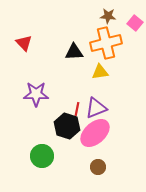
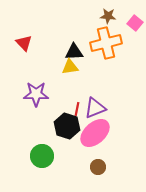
yellow triangle: moved 30 px left, 5 px up
purple triangle: moved 1 px left
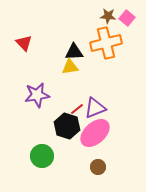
pink square: moved 8 px left, 5 px up
purple star: moved 1 px right, 1 px down; rotated 10 degrees counterclockwise
red line: rotated 40 degrees clockwise
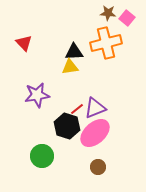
brown star: moved 3 px up
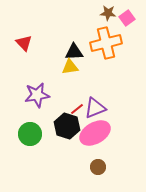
pink square: rotated 14 degrees clockwise
pink ellipse: rotated 12 degrees clockwise
green circle: moved 12 px left, 22 px up
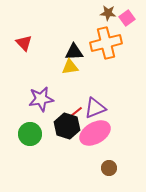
purple star: moved 4 px right, 4 px down
red line: moved 1 px left, 3 px down
brown circle: moved 11 px right, 1 px down
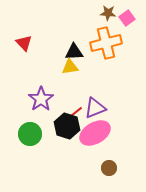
purple star: rotated 25 degrees counterclockwise
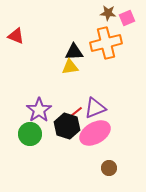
pink square: rotated 14 degrees clockwise
red triangle: moved 8 px left, 7 px up; rotated 24 degrees counterclockwise
purple star: moved 2 px left, 11 px down
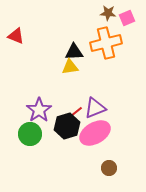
black hexagon: rotated 25 degrees clockwise
